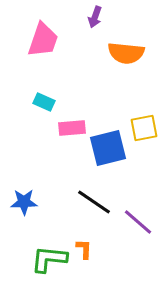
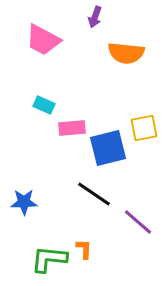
pink trapezoid: rotated 99 degrees clockwise
cyan rectangle: moved 3 px down
black line: moved 8 px up
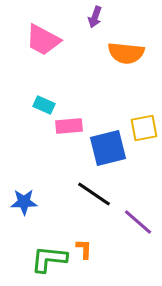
pink rectangle: moved 3 px left, 2 px up
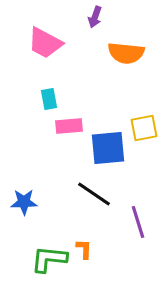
pink trapezoid: moved 2 px right, 3 px down
cyan rectangle: moved 5 px right, 6 px up; rotated 55 degrees clockwise
blue square: rotated 9 degrees clockwise
purple line: rotated 32 degrees clockwise
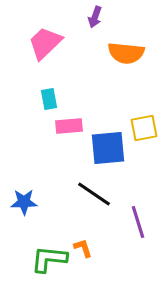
pink trapezoid: rotated 108 degrees clockwise
orange L-shape: moved 1 px left, 1 px up; rotated 20 degrees counterclockwise
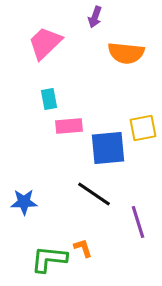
yellow square: moved 1 px left
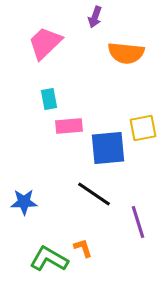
green L-shape: rotated 24 degrees clockwise
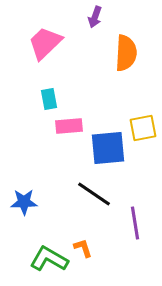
orange semicircle: rotated 93 degrees counterclockwise
purple line: moved 3 px left, 1 px down; rotated 8 degrees clockwise
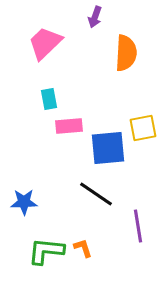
black line: moved 2 px right
purple line: moved 3 px right, 3 px down
green L-shape: moved 3 px left, 8 px up; rotated 24 degrees counterclockwise
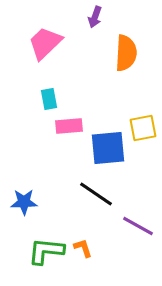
purple line: rotated 52 degrees counterclockwise
